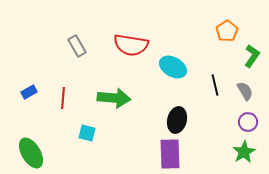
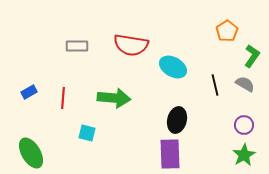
gray rectangle: rotated 60 degrees counterclockwise
gray semicircle: moved 7 px up; rotated 30 degrees counterclockwise
purple circle: moved 4 px left, 3 px down
green star: moved 3 px down
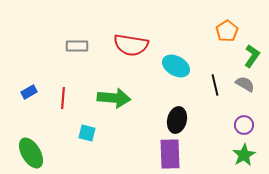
cyan ellipse: moved 3 px right, 1 px up
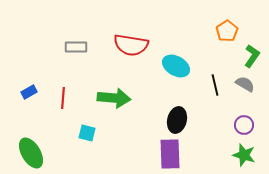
gray rectangle: moved 1 px left, 1 px down
green star: rotated 25 degrees counterclockwise
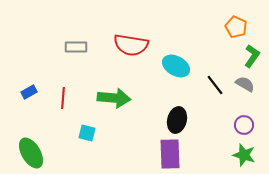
orange pentagon: moved 9 px right, 4 px up; rotated 15 degrees counterclockwise
black line: rotated 25 degrees counterclockwise
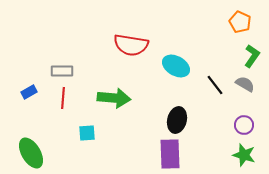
orange pentagon: moved 4 px right, 5 px up
gray rectangle: moved 14 px left, 24 px down
cyan square: rotated 18 degrees counterclockwise
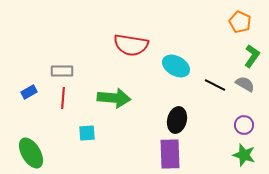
black line: rotated 25 degrees counterclockwise
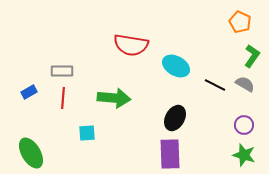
black ellipse: moved 2 px left, 2 px up; rotated 15 degrees clockwise
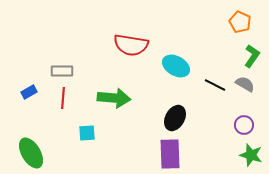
green star: moved 7 px right
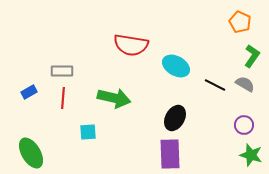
green arrow: rotated 8 degrees clockwise
cyan square: moved 1 px right, 1 px up
